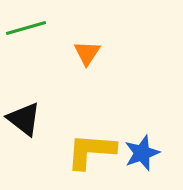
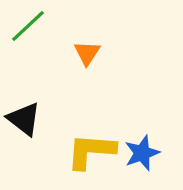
green line: moved 2 px right, 2 px up; rotated 27 degrees counterclockwise
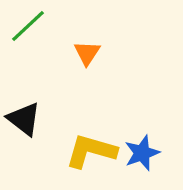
yellow L-shape: rotated 12 degrees clockwise
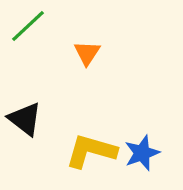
black triangle: moved 1 px right
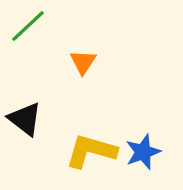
orange triangle: moved 4 px left, 9 px down
blue star: moved 1 px right, 1 px up
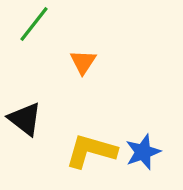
green line: moved 6 px right, 2 px up; rotated 9 degrees counterclockwise
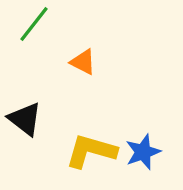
orange triangle: rotated 36 degrees counterclockwise
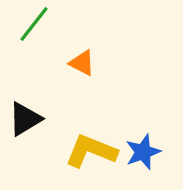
orange triangle: moved 1 px left, 1 px down
black triangle: rotated 51 degrees clockwise
yellow L-shape: rotated 6 degrees clockwise
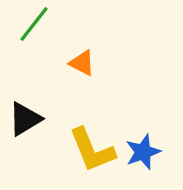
yellow L-shape: moved 1 px right, 1 px up; rotated 134 degrees counterclockwise
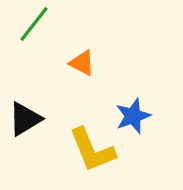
blue star: moved 10 px left, 36 px up
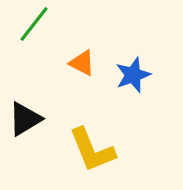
blue star: moved 41 px up
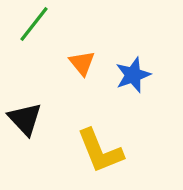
orange triangle: rotated 24 degrees clockwise
black triangle: rotated 42 degrees counterclockwise
yellow L-shape: moved 8 px right, 1 px down
